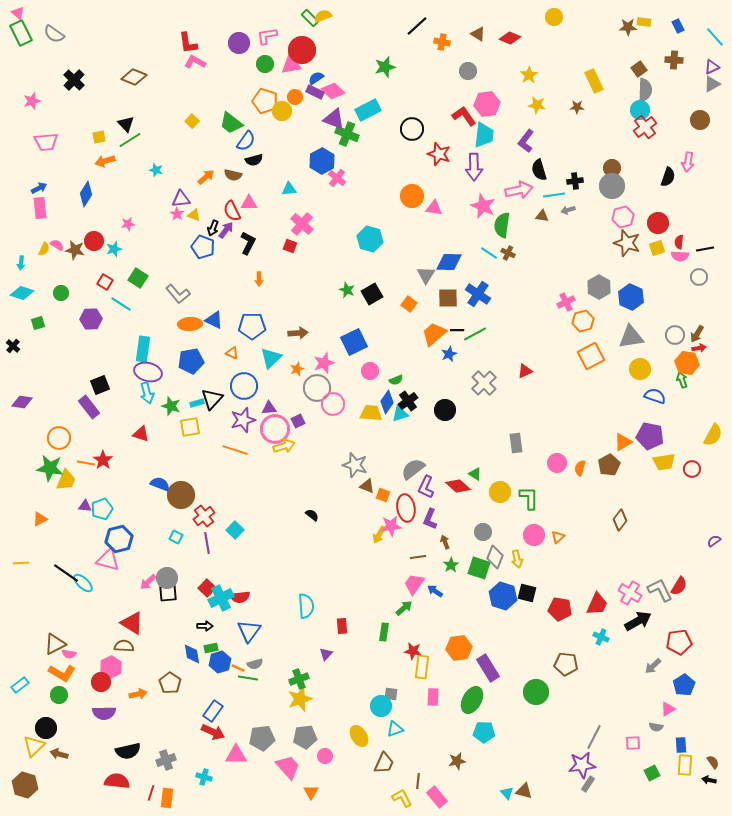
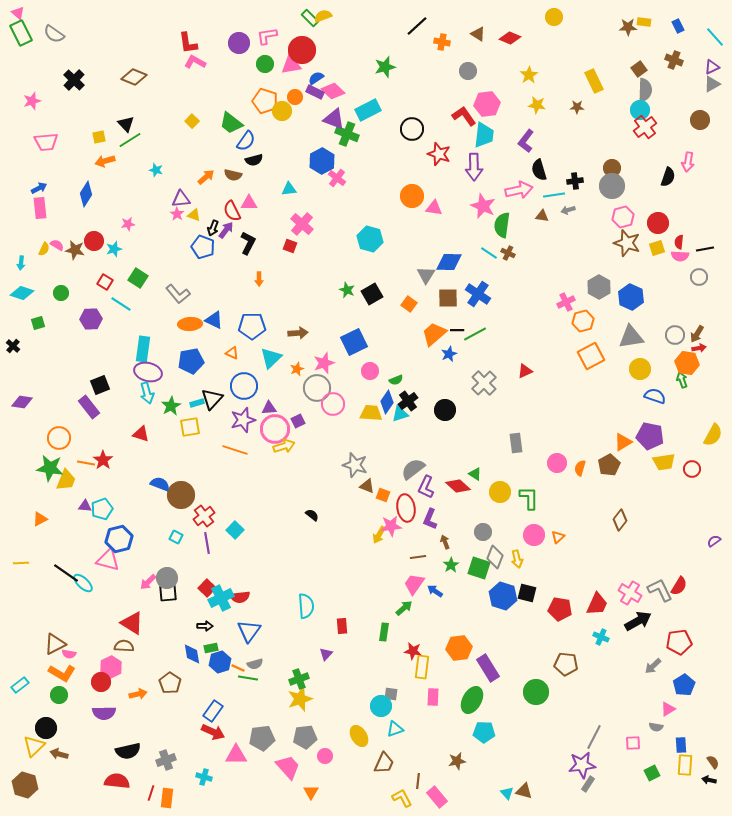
brown cross at (674, 60): rotated 18 degrees clockwise
green star at (171, 406): rotated 24 degrees clockwise
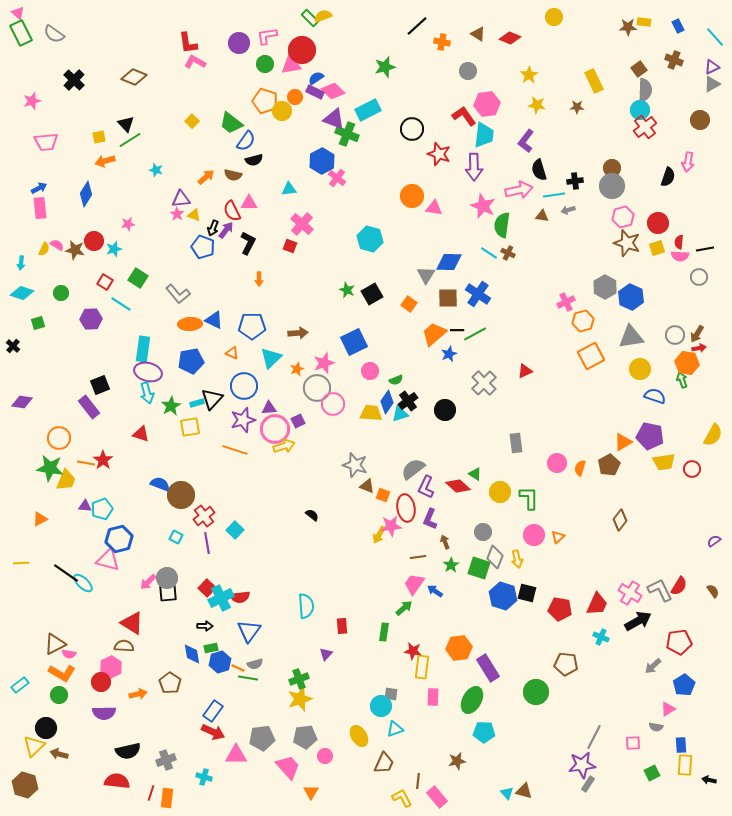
gray hexagon at (599, 287): moved 6 px right
brown semicircle at (713, 762): moved 171 px up
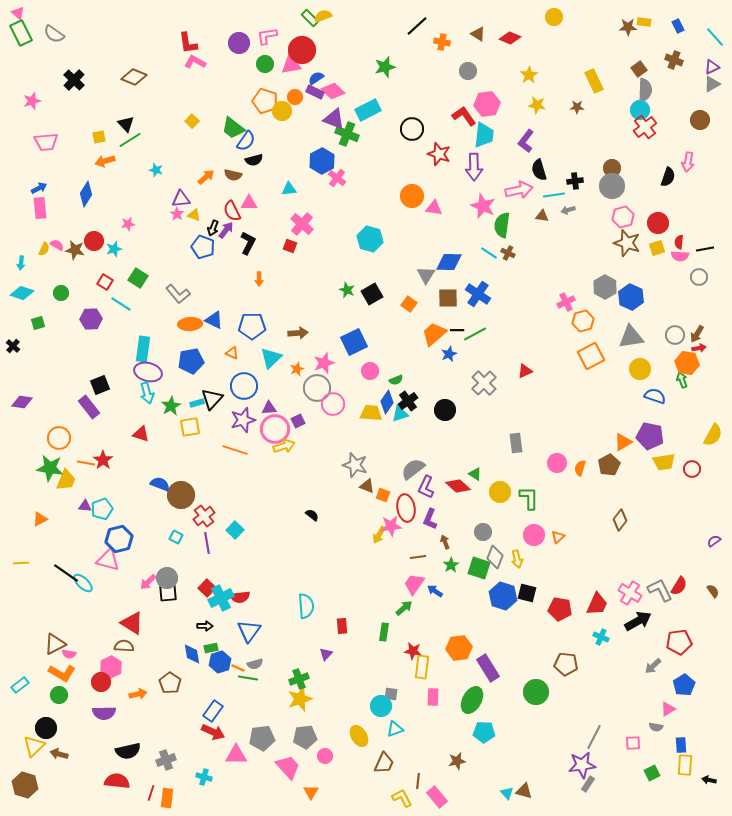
green trapezoid at (231, 123): moved 2 px right, 5 px down
